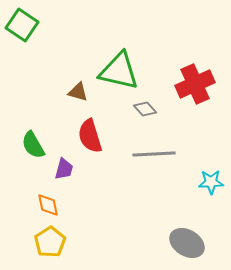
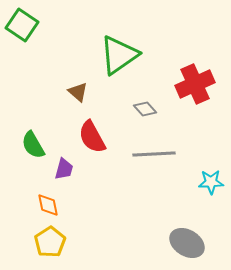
green triangle: moved 16 px up; rotated 48 degrees counterclockwise
brown triangle: rotated 25 degrees clockwise
red semicircle: moved 2 px right, 1 px down; rotated 12 degrees counterclockwise
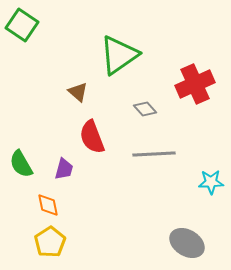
red semicircle: rotated 8 degrees clockwise
green semicircle: moved 12 px left, 19 px down
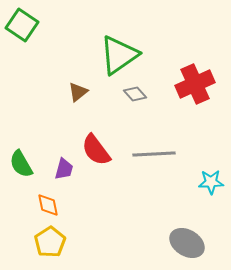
brown triangle: rotated 40 degrees clockwise
gray diamond: moved 10 px left, 15 px up
red semicircle: moved 4 px right, 13 px down; rotated 16 degrees counterclockwise
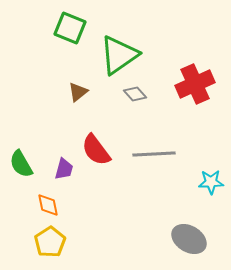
green square: moved 48 px right, 3 px down; rotated 12 degrees counterclockwise
gray ellipse: moved 2 px right, 4 px up
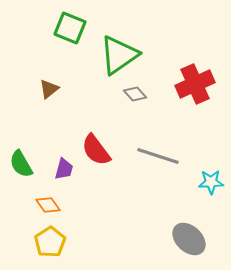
brown triangle: moved 29 px left, 3 px up
gray line: moved 4 px right, 2 px down; rotated 21 degrees clockwise
orange diamond: rotated 25 degrees counterclockwise
gray ellipse: rotated 12 degrees clockwise
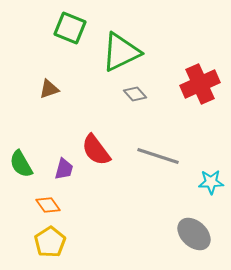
green triangle: moved 2 px right, 3 px up; rotated 9 degrees clockwise
red cross: moved 5 px right
brown triangle: rotated 20 degrees clockwise
gray ellipse: moved 5 px right, 5 px up
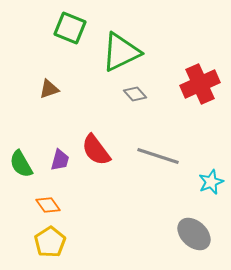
purple trapezoid: moved 4 px left, 9 px up
cyan star: rotated 20 degrees counterclockwise
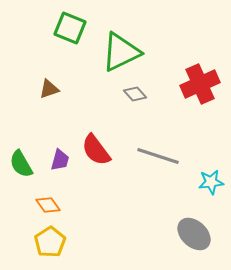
cyan star: rotated 15 degrees clockwise
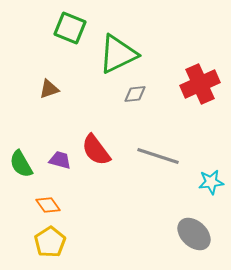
green triangle: moved 3 px left, 2 px down
gray diamond: rotated 55 degrees counterclockwise
purple trapezoid: rotated 90 degrees counterclockwise
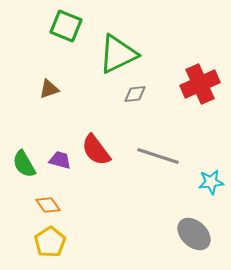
green square: moved 4 px left, 2 px up
green semicircle: moved 3 px right
